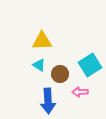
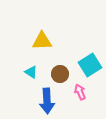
cyan triangle: moved 8 px left, 7 px down
pink arrow: rotated 70 degrees clockwise
blue arrow: moved 1 px left
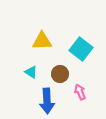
cyan square: moved 9 px left, 16 px up; rotated 20 degrees counterclockwise
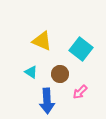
yellow triangle: rotated 25 degrees clockwise
pink arrow: rotated 112 degrees counterclockwise
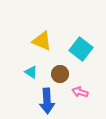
pink arrow: rotated 63 degrees clockwise
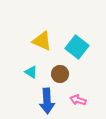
cyan square: moved 4 px left, 2 px up
pink arrow: moved 2 px left, 8 px down
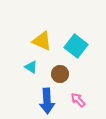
cyan square: moved 1 px left, 1 px up
cyan triangle: moved 5 px up
pink arrow: rotated 28 degrees clockwise
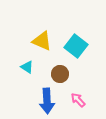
cyan triangle: moved 4 px left
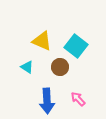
brown circle: moved 7 px up
pink arrow: moved 1 px up
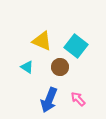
blue arrow: moved 2 px right, 1 px up; rotated 25 degrees clockwise
